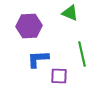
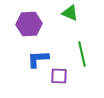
purple hexagon: moved 2 px up
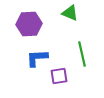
blue L-shape: moved 1 px left, 1 px up
purple square: rotated 12 degrees counterclockwise
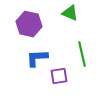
purple hexagon: rotated 15 degrees clockwise
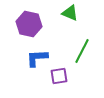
green line: moved 3 px up; rotated 40 degrees clockwise
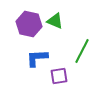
green triangle: moved 15 px left, 8 px down
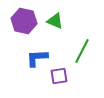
purple hexagon: moved 5 px left, 3 px up
